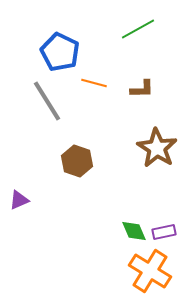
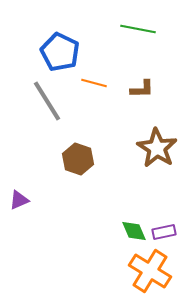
green line: rotated 40 degrees clockwise
brown hexagon: moved 1 px right, 2 px up
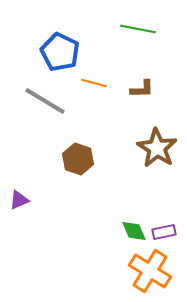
gray line: moved 2 px left; rotated 27 degrees counterclockwise
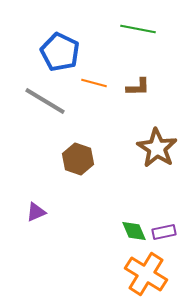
brown L-shape: moved 4 px left, 2 px up
purple triangle: moved 17 px right, 12 px down
orange cross: moved 4 px left, 3 px down
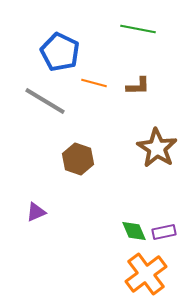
brown L-shape: moved 1 px up
orange cross: rotated 21 degrees clockwise
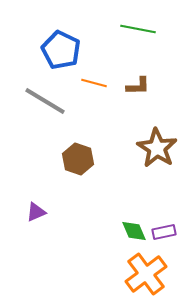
blue pentagon: moved 1 px right, 2 px up
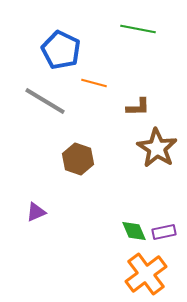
brown L-shape: moved 21 px down
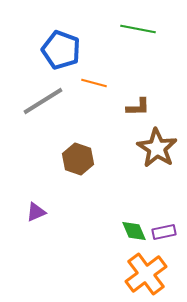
blue pentagon: rotated 6 degrees counterclockwise
gray line: moved 2 px left; rotated 63 degrees counterclockwise
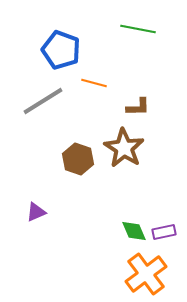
brown star: moved 33 px left
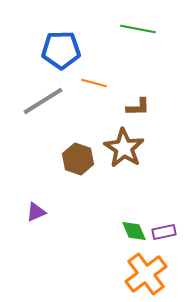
blue pentagon: rotated 21 degrees counterclockwise
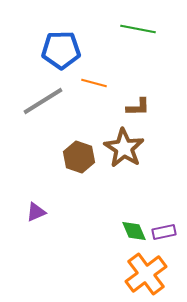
brown hexagon: moved 1 px right, 2 px up
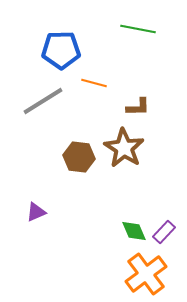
brown hexagon: rotated 12 degrees counterclockwise
purple rectangle: rotated 35 degrees counterclockwise
